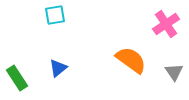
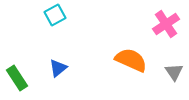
cyan square: rotated 20 degrees counterclockwise
orange semicircle: rotated 12 degrees counterclockwise
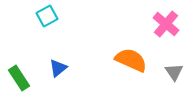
cyan square: moved 8 px left, 1 px down
pink cross: rotated 16 degrees counterclockwise
green rectangle: moved 2 px right
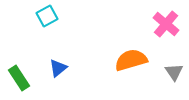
orange semicircle: rotated 40 degrees counterclockwise
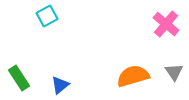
orange semicircle: moved 2 px right, 16 px down
blue triangle: moved 2 px right, 17 px down
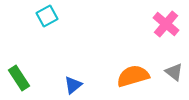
gray triangle: rotated 18 degrees counterclockwise
blue triangle: moved 13 px right
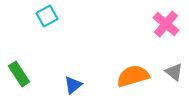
green rectangle: moved 4 px up
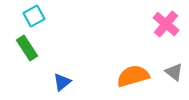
cyan square: moved 13 px left
green rectangle: moved 8 px right, 26 px up
blue triangle: moved 11 px left, 3 px up
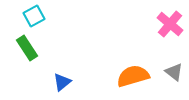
pink cross: moved 4 px right
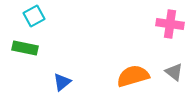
pink cross: rotated 32 degrees counterclockwise
green rectangle: moved 2 px left; rotated 45 degrees counterclockwise
